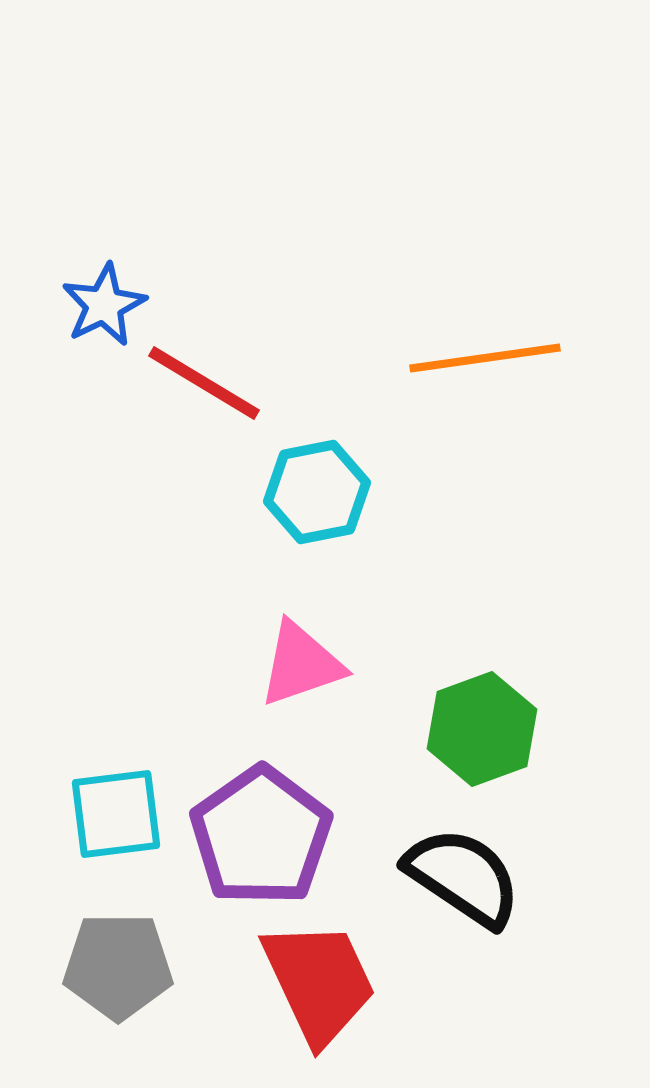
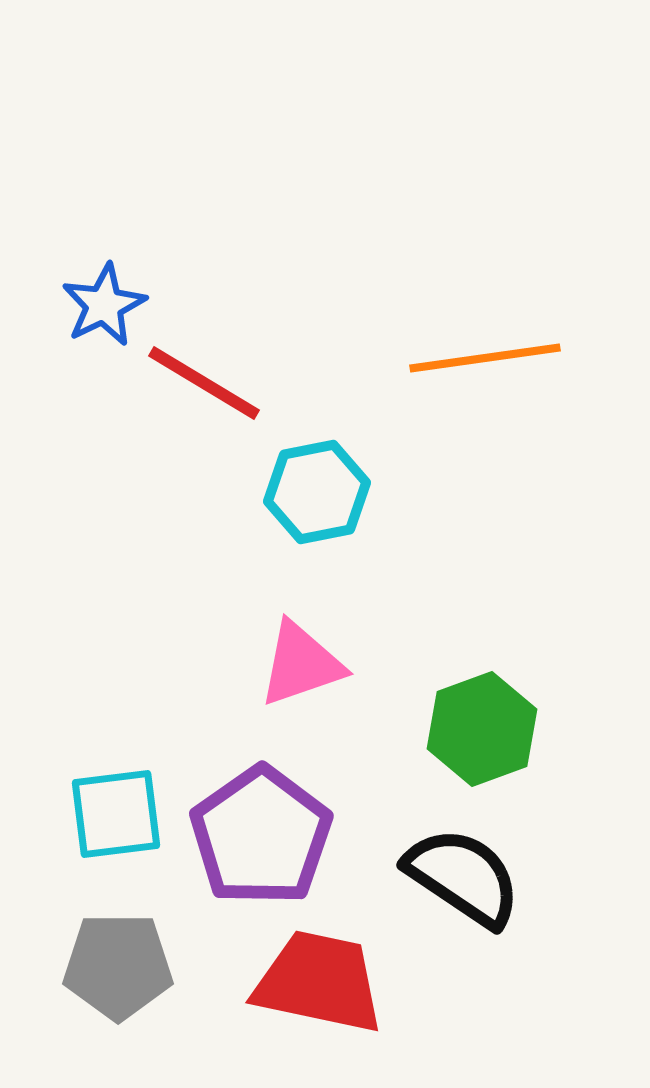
red trapezoid: rotated 53 degrees counterclockwise
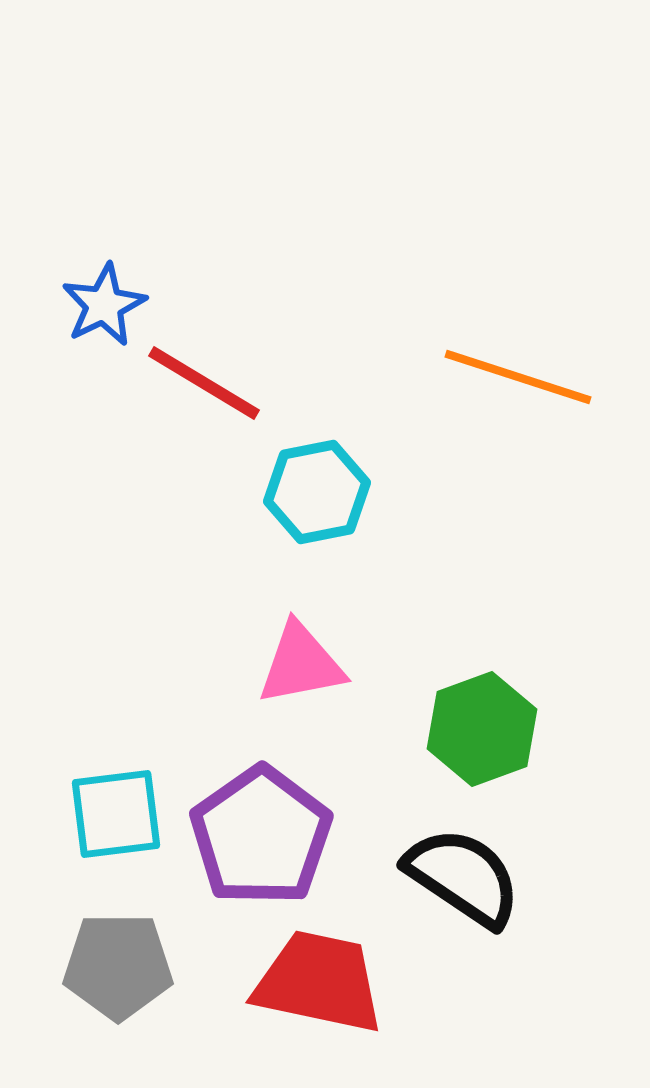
orange line: moved 33 px right, 19 px down; rotated 26 degrees clockwise
pink triangle: rotated 8 degrees clockwise
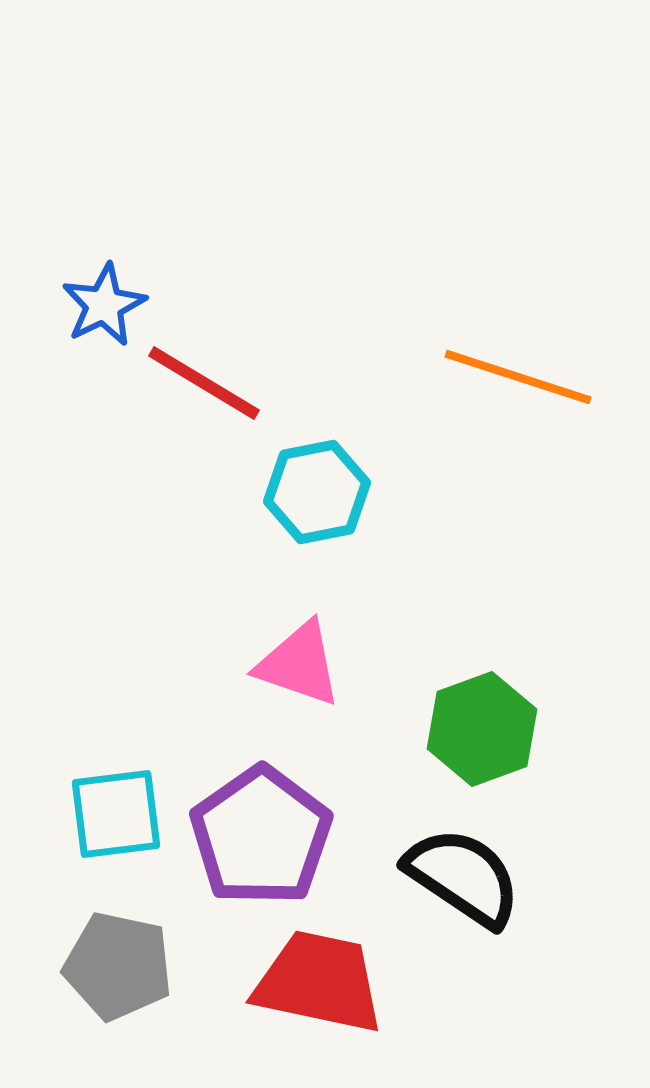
pink triangle: moved 2 px left; rotated 30 degrees clockwise
gray pentagon: rotated 12 degrees clockwise
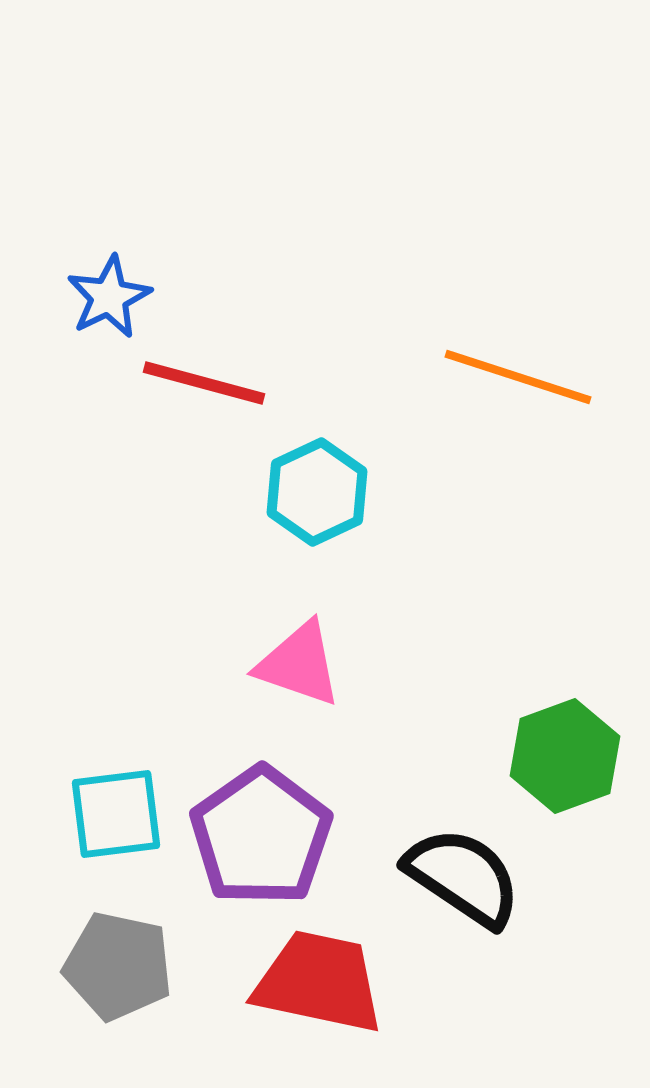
blue star: moved 5 px right, 8 px up
red line: rotated 16 degrees counterclockwise
cyan hexagon: rotated 14 degrees counterclockwise
green hexagon: moved 83 px right, 27 px down
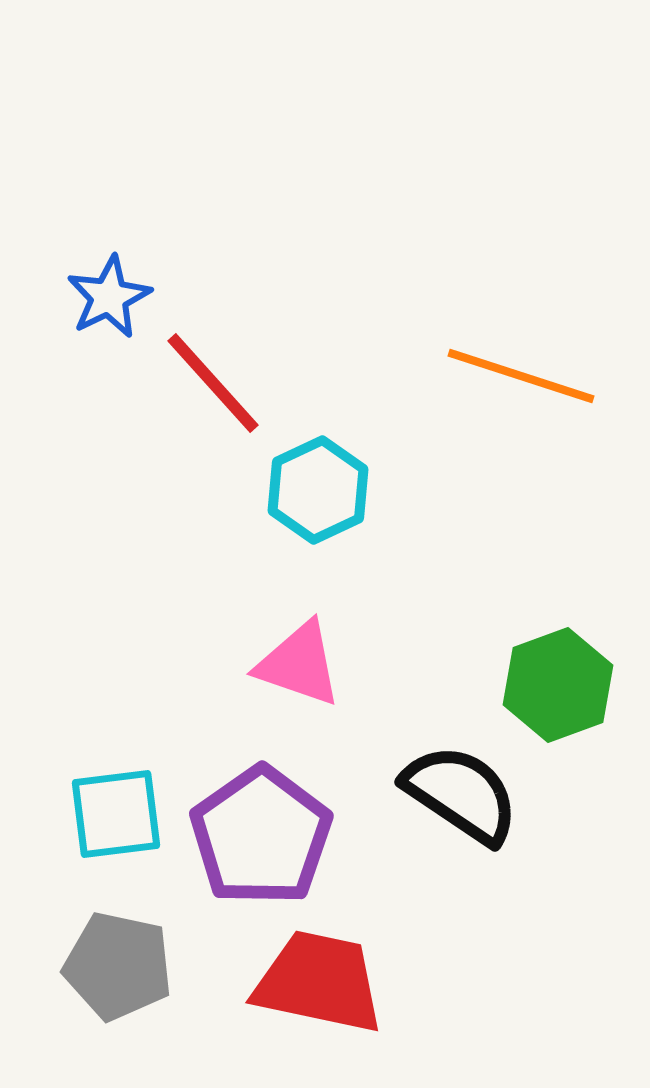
orange line: moved 3 px right, 1 px up
red line: moved 9 px right; rotated 33 degrees clockwise
cyan hexagon: moved 1 px right, 2 px up
green hexagon: moved 7 px left, 71 px up
black semicircle: moved 2 px left, 83 px up
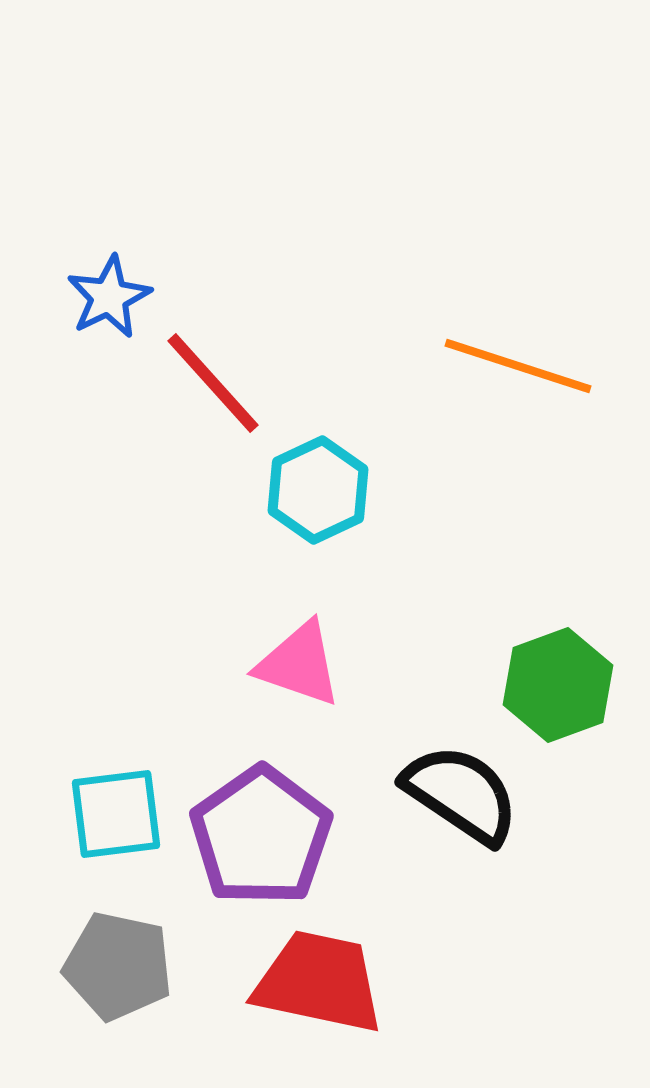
orange line: moved 3 px left, 10 px up
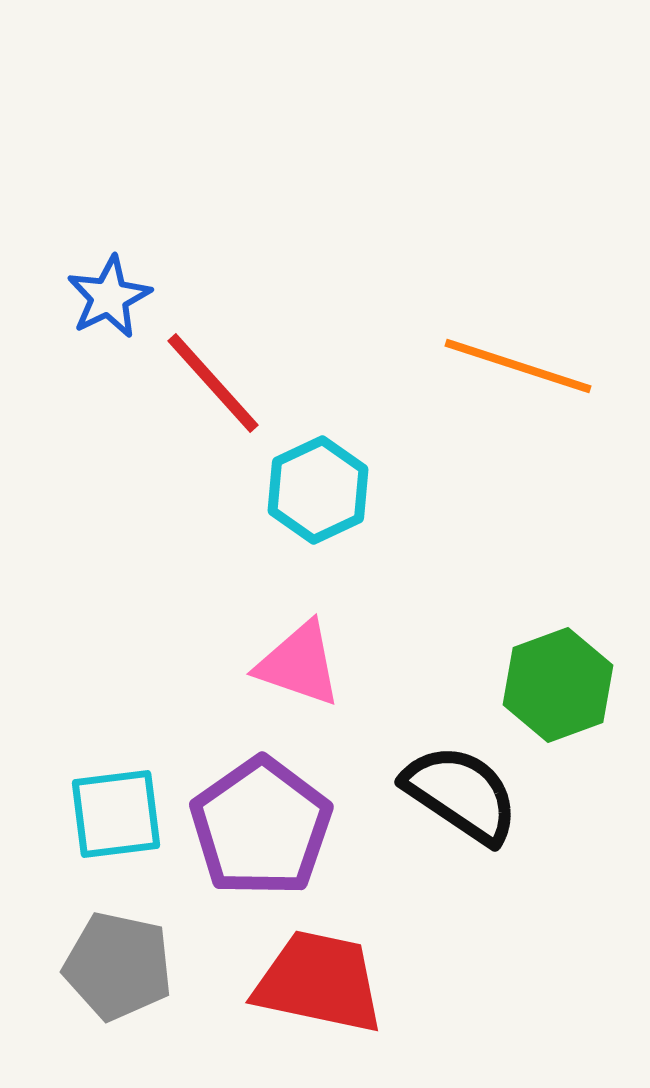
purple pentagon: moved 9 px up
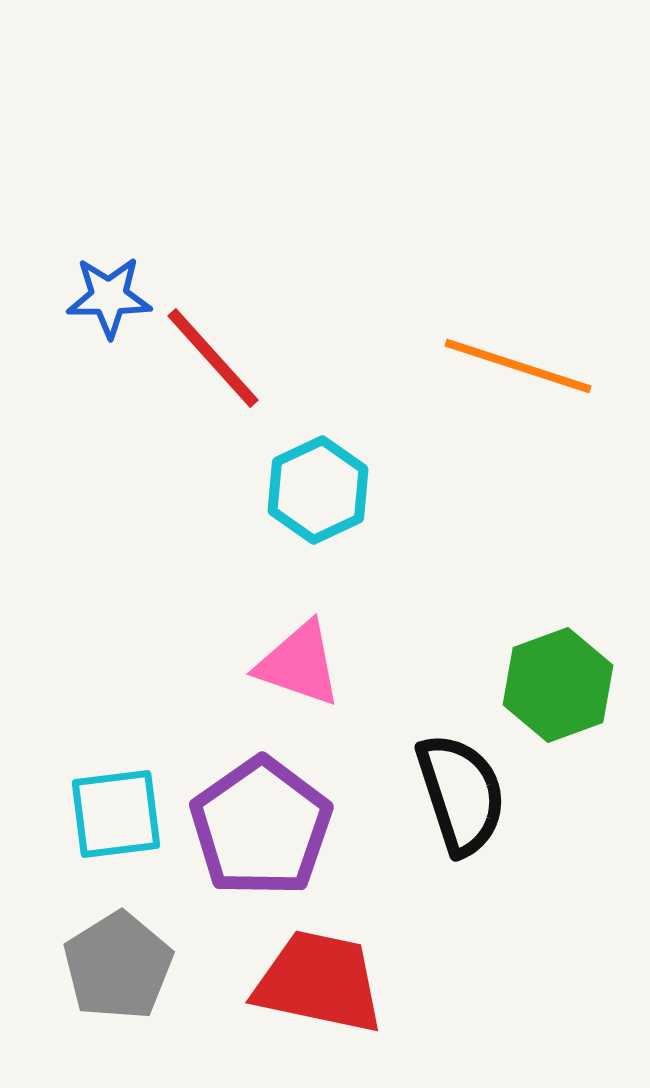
blue star: rotated 26 degrees clockwise
red line: moved 25 px up
black semicircle: rotated 38 degrees clockwise
gray pentagon: rotated 28 degrees clockwise
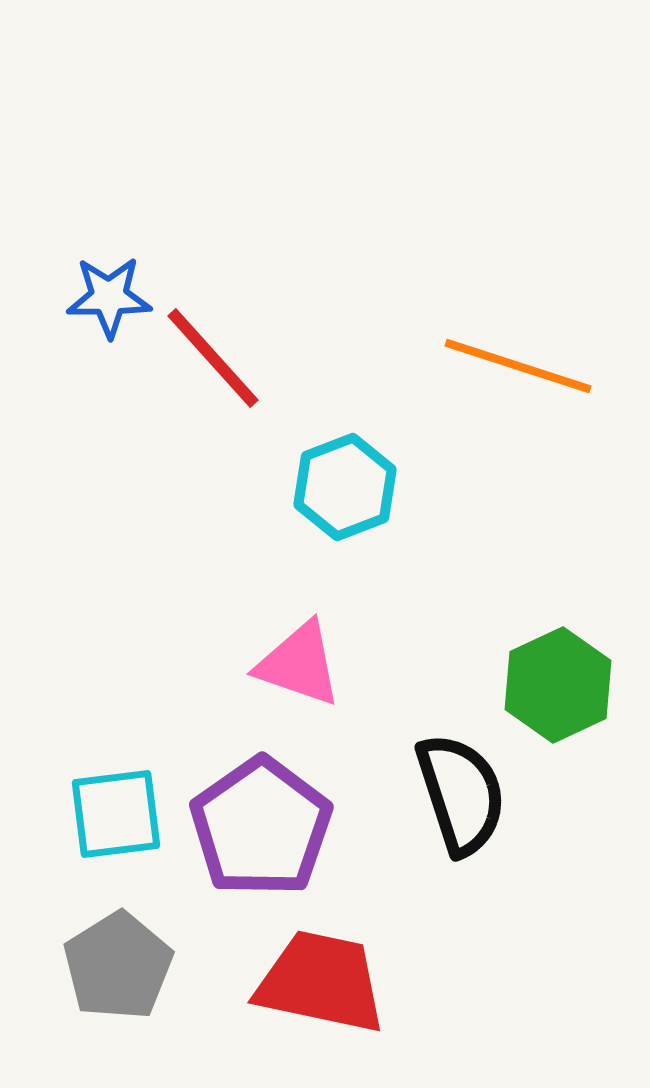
cyan hexagon: moved 27 px right, 3 px up; rotated 4 degrees clockwise
green hexagon: rotated 5 degrees counterclockwise
red trapezoid: moved 2 px right
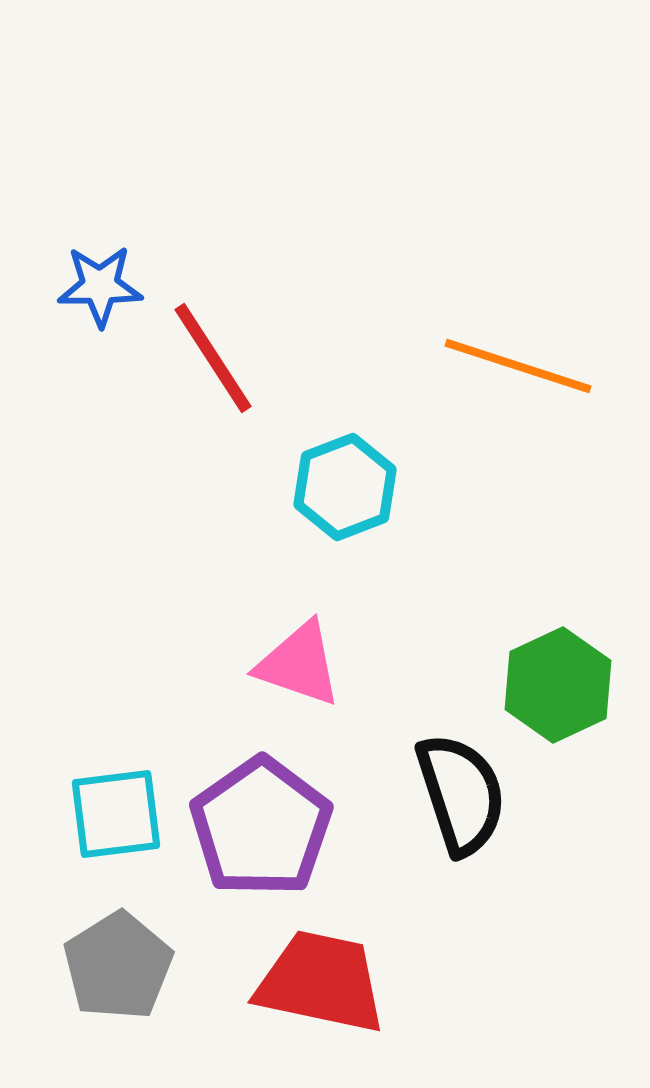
blue star: moved 9 px left, 11 px up
red line: rotated 9 degrees clockwise
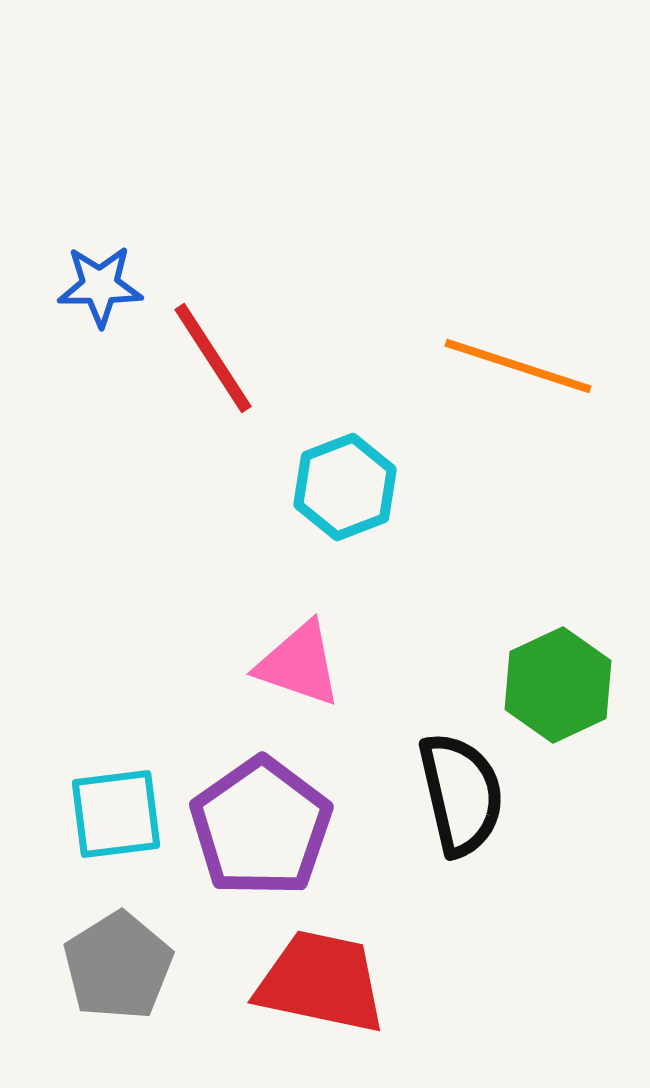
black semicircle: rotated 5 degrees clockwise
